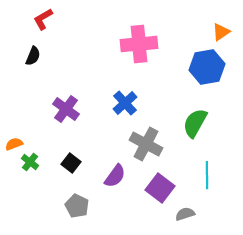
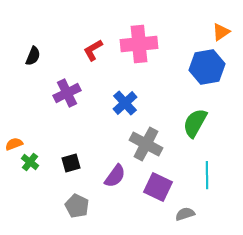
red L-shape: moved 50 px right, 31 px down
purple cross: moved 1 px right, 16 px up; rotated 28 degrees clockwise
black square: rotated 36 degrees clockwise
purple square: moved 2 px left, 1 px up; rotated 12 degrees counterclockwise
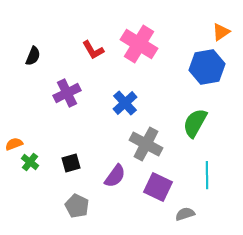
pink cross: rotated 36 degrees clockwise
red L-shape: rotated 90 degrees counterclockwise
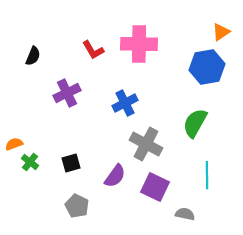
pink cross: rotated 30 degrees counterclockwise
blue cross: rotated 15 degrees clockwise
purple square: moved 3 px left
gray semicircle: rotated 30 degrees clockwise
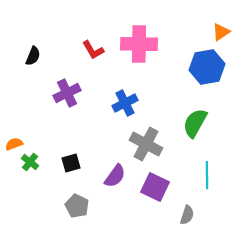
gray semicircle: moved 2 px right, 1 px down; rotated 96 degrees clockwise
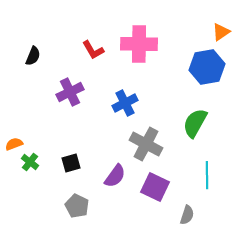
purple cross: moved 3 px right, 1 px up
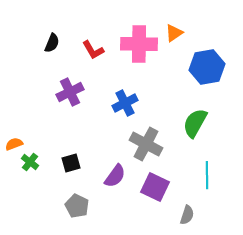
orange triangle: moved 47 px left, 1 px down
black semicircle: moved 19 px right, 13 px up
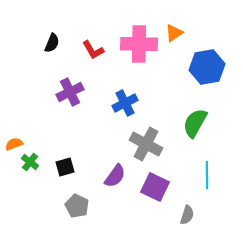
black square: moved 6 px left, 4 px down
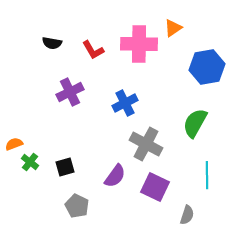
orange triangle: moved 1 px left, 5 px up
black semicircle: rotated 78 degrees clockwise
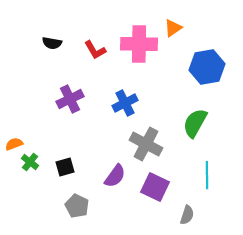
red L-shape: moved 2 px right
purple cross: moved 7 px down
